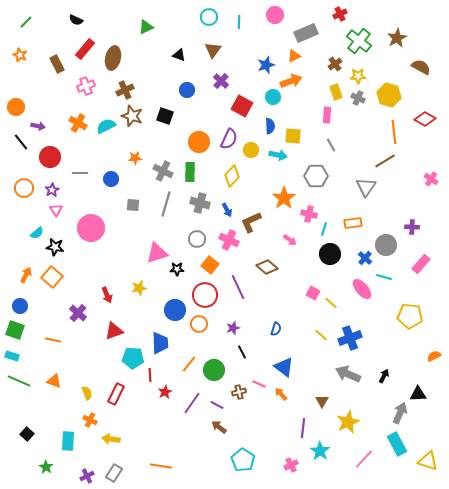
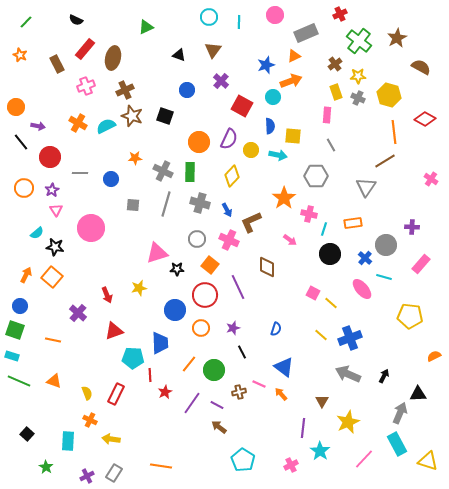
brown diamond at (267, 267): rotated 50 degrees clockwise
orange circle at (199, 324): moved 2 px right, 4 px down
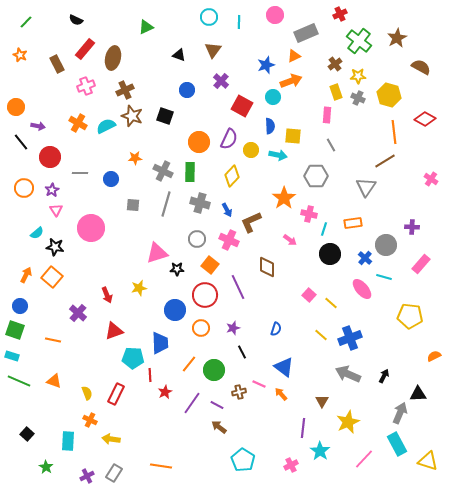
pink square at (313, 293): moved 4 px left, 2 px down; rotated 16 degrees clockwise
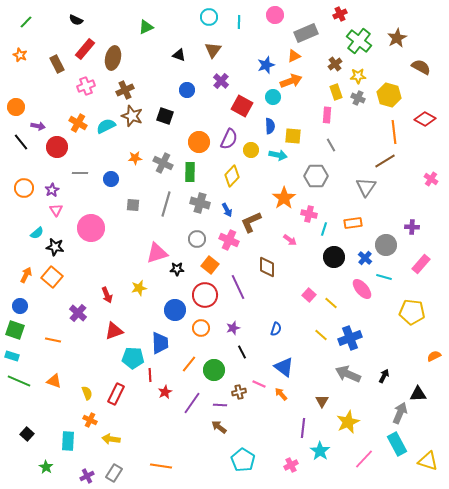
red circle at (50, 157): moved 7 px right, 10 px up
gray cross at (163, 171): moved 8 px up
black circle at (330, 254): moved 4 px right, 3 px down
yellow pentagon at (410, 316): moved 2 px right, 4 px up
purple line at (217, 405): moved 3 px right; rotated 24 degrees counterclockwise
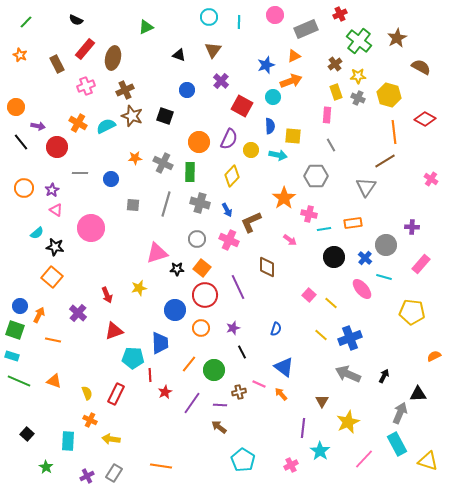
gray rectangle at (306, 33): moved 4 px up
pink triangle at (56, 210): rotated 24 degrees counterclockwise
cyan line at (324, 229): rotated 64 degrees clockwise
orange square at (210, 265): moved 8 px left, 3 px down
orange arrow at (26, 275): moved 13 px right, 40 px down
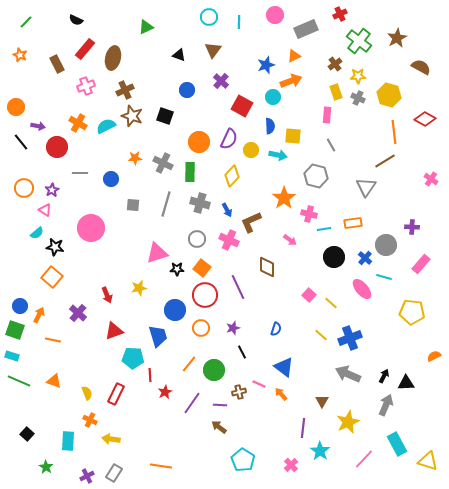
gray hexagon at (316, 176): rotated 15 degrees clockwise
pink triangle at (56, 210): moved 11 px left
blue trapezoid at (160, 343): moved 2 px left, 7 px up; rotated 15 degrees counterclockwise
black triangle at (418, 394): moved 12 px left, 11 px up
gray arrow at (400, 413): moved 14 px left, 8 px up
pink cross at (291, 465): rotated 16 degrees counterclockwise
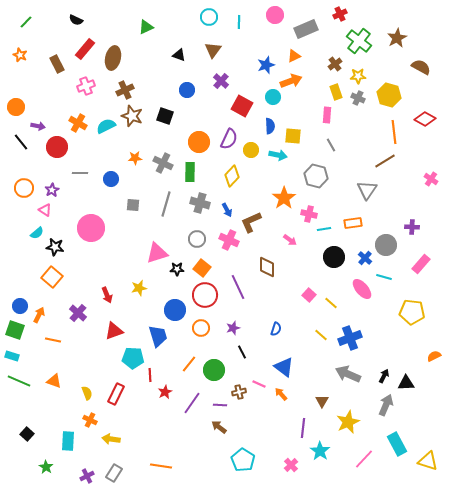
gray triangle at (366, 187): moved 1 px right, 3 px down
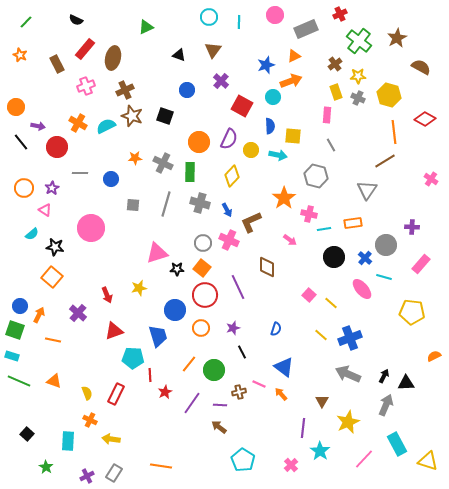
purple star at (52, 190): moved 2 px up
cyan semicircle at (37, 233): moved 5 px left, 1 px down
gray circle at (197, 239): moved 6 px right, 4 px down
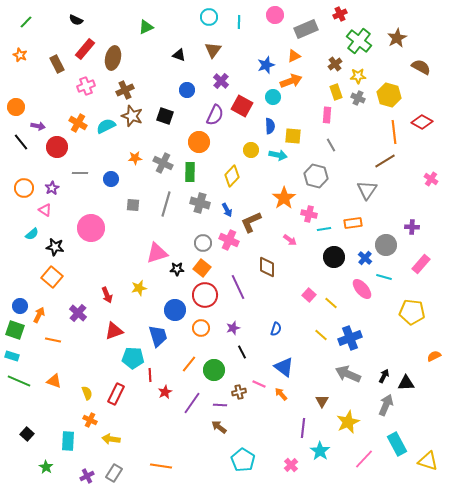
red diamond at (425, 119): moved 3 px left, 3 px down
purple semicircle at (229, 139): moved 14 px left, 24 px up
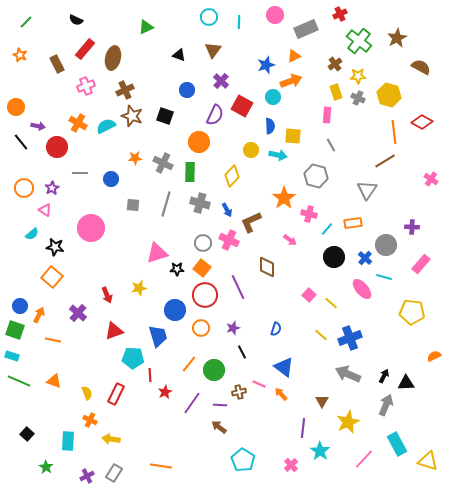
cyan line at (324, 229): moved 3 px right; rotated 40 degrees counterclockwise
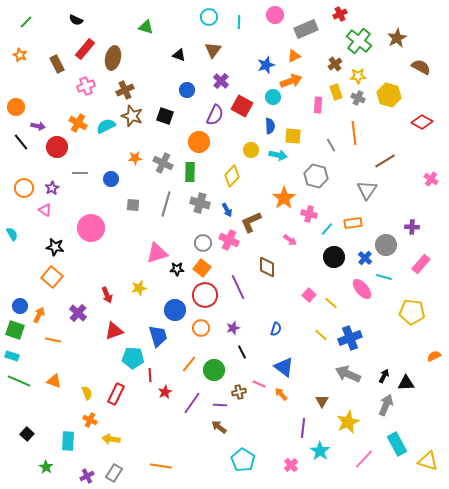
green triangle at (146, 27): rotated 42 degrees clockwise
pink rectangle at (327, 115): moved 9 px left, 10 px up
orange line at (394, 132): moved 40 px left, 1 px down
cyan semicircle at (32, 234): moved 20 px left; rotated 80 degrees counterclockwise
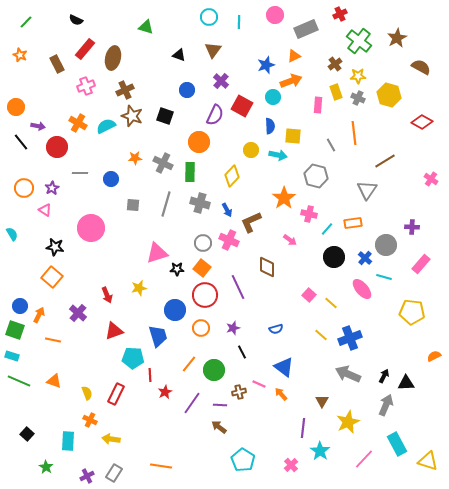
blue semicircle at (276, 329): rotated 56 degrees clockwise
